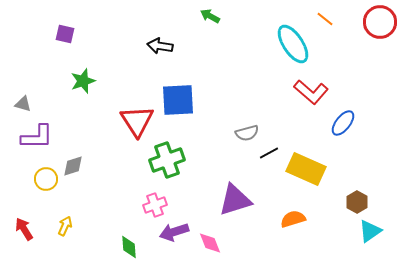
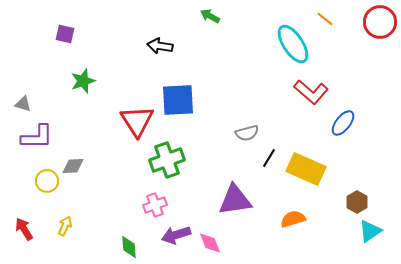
black line: moved 5 px down; rotated 30 degrees counterclockwise
gray diamond: rotated 15 degrees clockwise
yellow circle: moved 1 px right, 2 px down
purple triangle: rotated 9 degrees clockwise
purple arrow: moved 2 px right, 3 px down
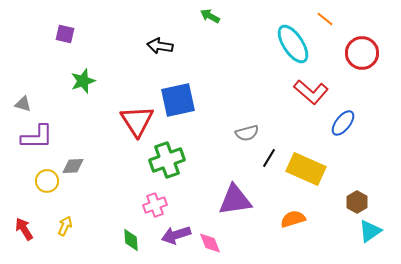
red circle: moved 18 px left, 31 px down
blue square: rotated 9 degrees counterclockwise
green diamond: moved 2 px right, 7 px up
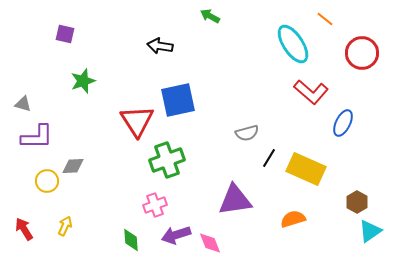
blue ellipse: rotated 12 degrees counterclockwise
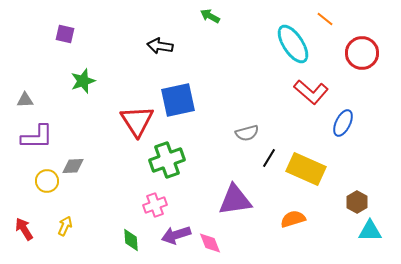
gray triangle: moved 2 px right, 4 px up; rotated 18 degrees counterclockwise
cyan triangle: rotated 35 degrees clockwise
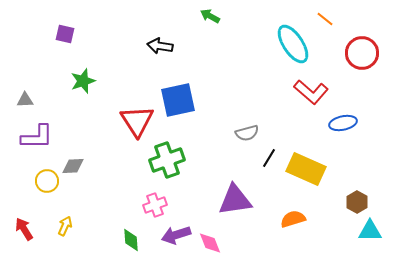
blue ellipse: rotated 52 degrees clockwise
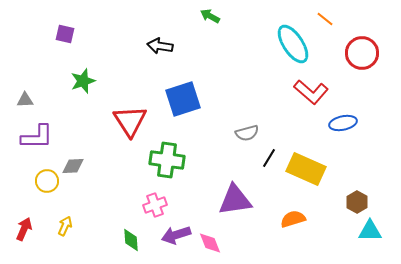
blue square: moved 5 px right, 1 px up; rotated 6 degrees counterclockwise
red triangle: moved 7 px left
green cross: rotated 28 degrees clockwise
red arrow: rotated 55 degrees clockwise
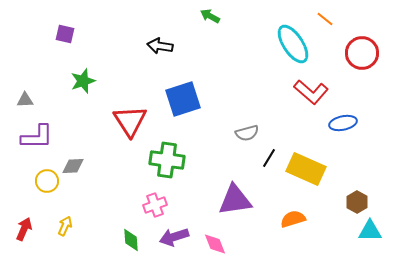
purple arrow: moved 2 px left, 2 px down
pink diamond: moved 5 px right, 1 px down
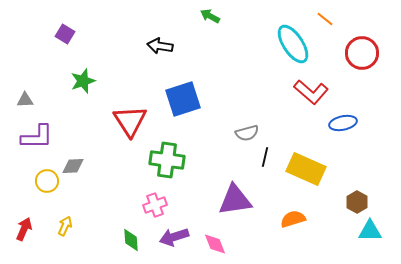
purple square: rotated 18 degrees clockwise
black line: moved 4 px left, 1 px up; rotated 18 degrees counterclockwise
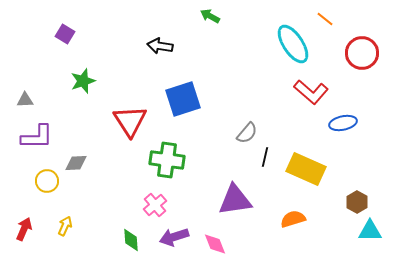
gray semicircle: rotated 35 degrees counterclockwise
gray diamond: moved 3 px right, 3 px up
pink cross: rotated 20 degrees counterclockwise
